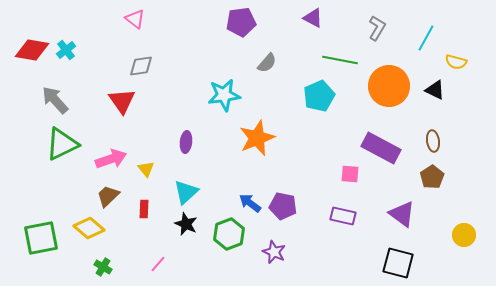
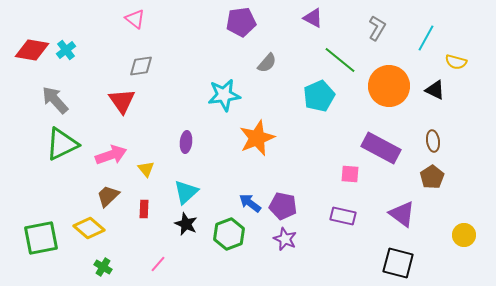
green line at (340, 60): rotated 28 degrees clockwise
pink arrow at (111, 159): moved 4 px up
purple star at (274, 252): moved 11 px right, 13 px up
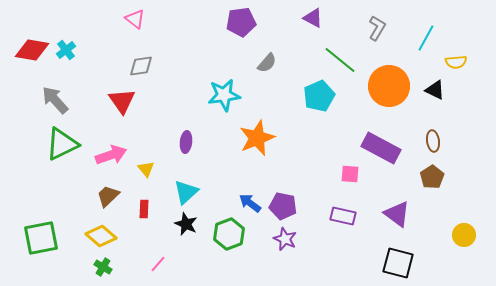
yellow semicircle at (456, 62): rotated 20 degrees counterclockwise
purple triangle at (402, 214): moved 5 px left
yellow diamond at (89, 228): moved 12 px right, 8 px down
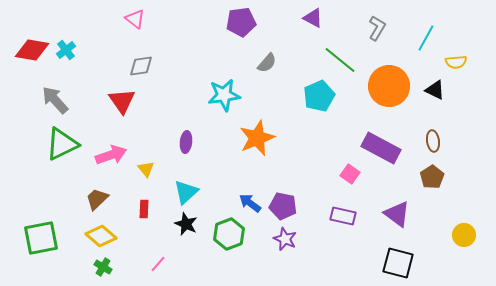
pink square at (350, 174): rotated 30 degrees clockwise
brown trapezoid at (108, 196): moved 11 px left, 3 px down
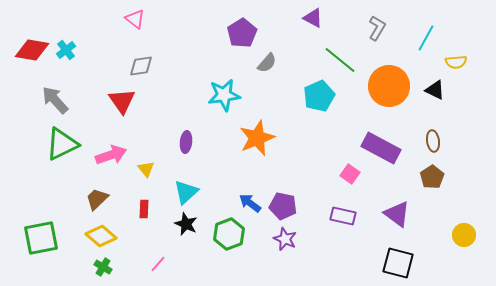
purple pentagon at (241, 22): moved 1 px right, 11 px down; rotated 24 degrees counterclockwise
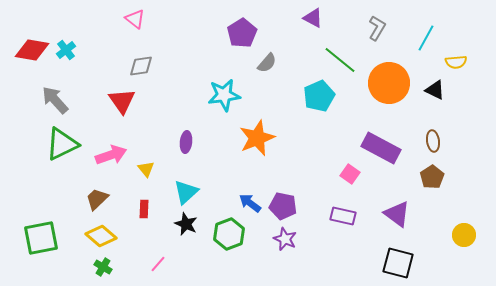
orange circle at (389, 86): moved 3 px up
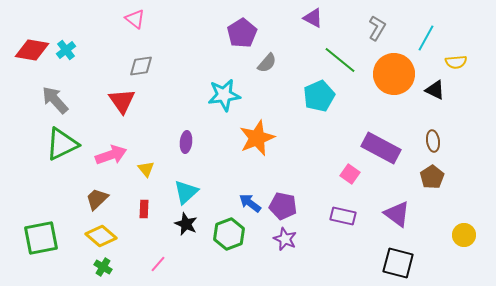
orange circle at (389, 83): moved 5 px right, 9 px up
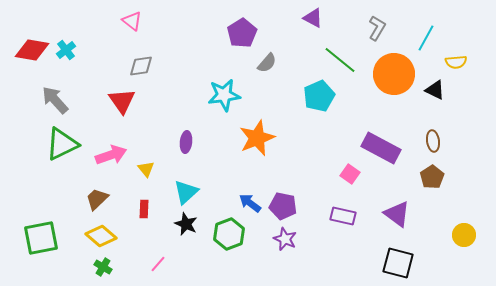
pink triangle at (135, 19): moved 3 px left, 2 px down
